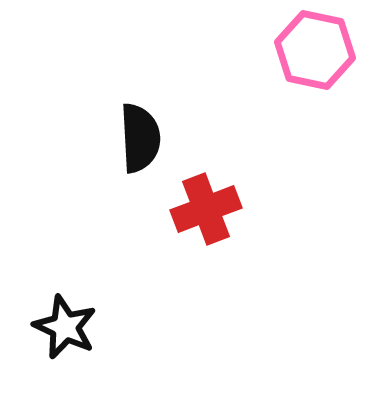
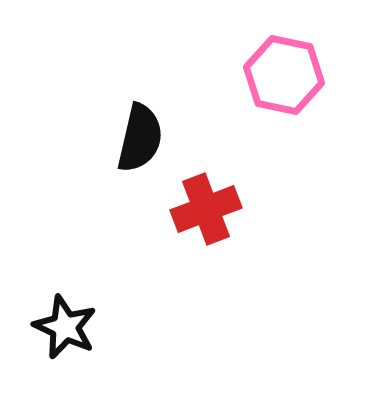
pink hexagon: moved 31 px left, 25 px down
black semicircle: rotated 16 degrees clockwise
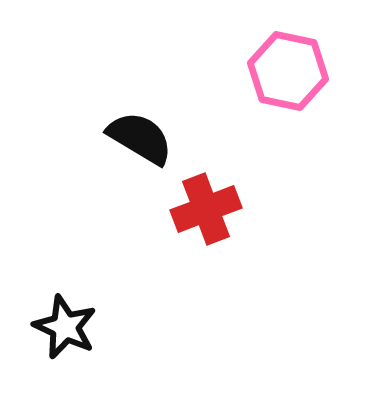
pink hexagon: moved 4 px right, 4 px up
black semicircle: rotated 72 degrees counterclockwise
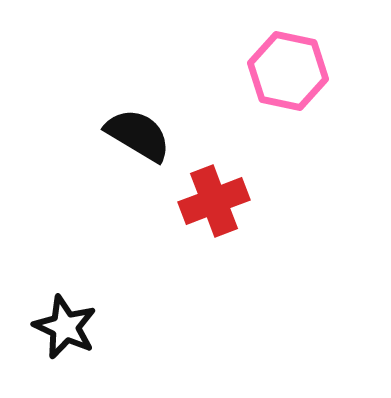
black semicircle: moved 2 px left, 3 px up
red cross: moved 8 px right, 8 px up
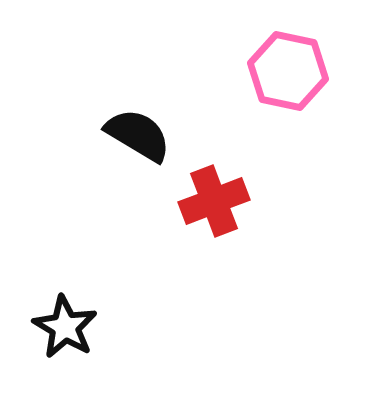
black star: rotated 6 degrees clockwise
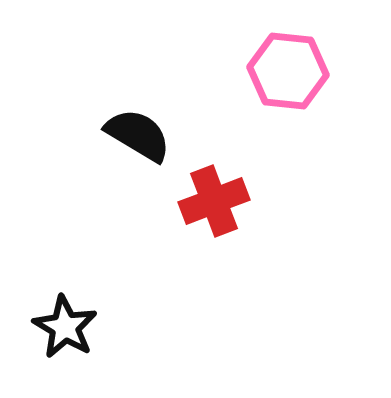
pink hexagon: rotated 6 degrees counterclockwise
